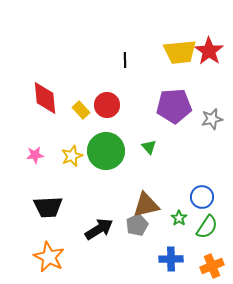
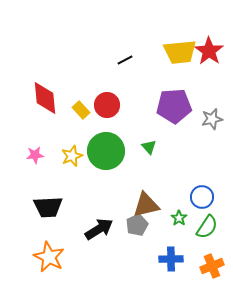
black line: rotated 63 degrees clockwise
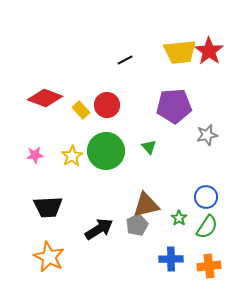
red diamond: rotated 64 degrees counterclockwise
gray star: moved 5 px left, 16 px down
yellow star: rotated 10 degrees counterclockwise
blue circle: moved 4 px right
orange cross: moved 3 px left; rotated 15 degrees clockwise
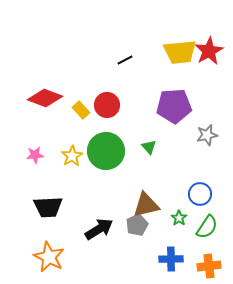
red star: rotated 8 degrees clockwise
blue circle: moved 6 px left, 3 px up
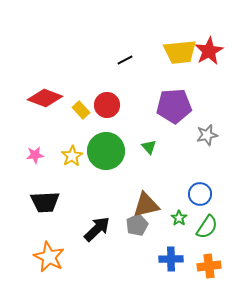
black trapezoid: moved 3 px left, 5 px up
black arrow: moved 2 px left; rotated 12 degrees counterclockwise
